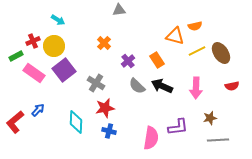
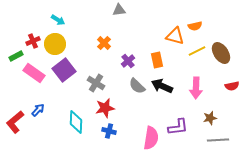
yellow circle: moved 1 px right, 2 px up
orange rectangle: rotated 21 degrees clockwise
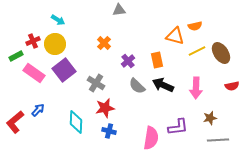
black arrow: moved 1 px right, 1 px up
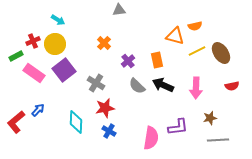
red L-shape: moved 1 px right
blue cross: rotated 16 degrees clockwise
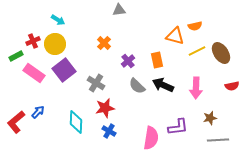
blue arrow: moved 2 px down
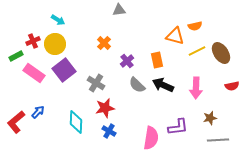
purple cross: moved 1 px left
gray semicircle: moved 1 px up
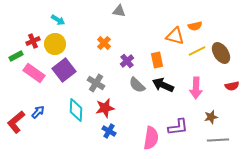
gray triangle: moved 1 px down; rotated 16 degrees clockwise
brown star: moved 1 px right, 1 px up
cyan diamond: moved 12 px up
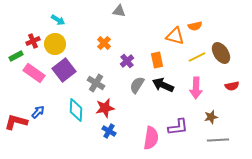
yellow line: moved 6 px down
gray semicircle: rotated 78 degrees clockwise
red L-shape: rotated 55 degrees clockwise
